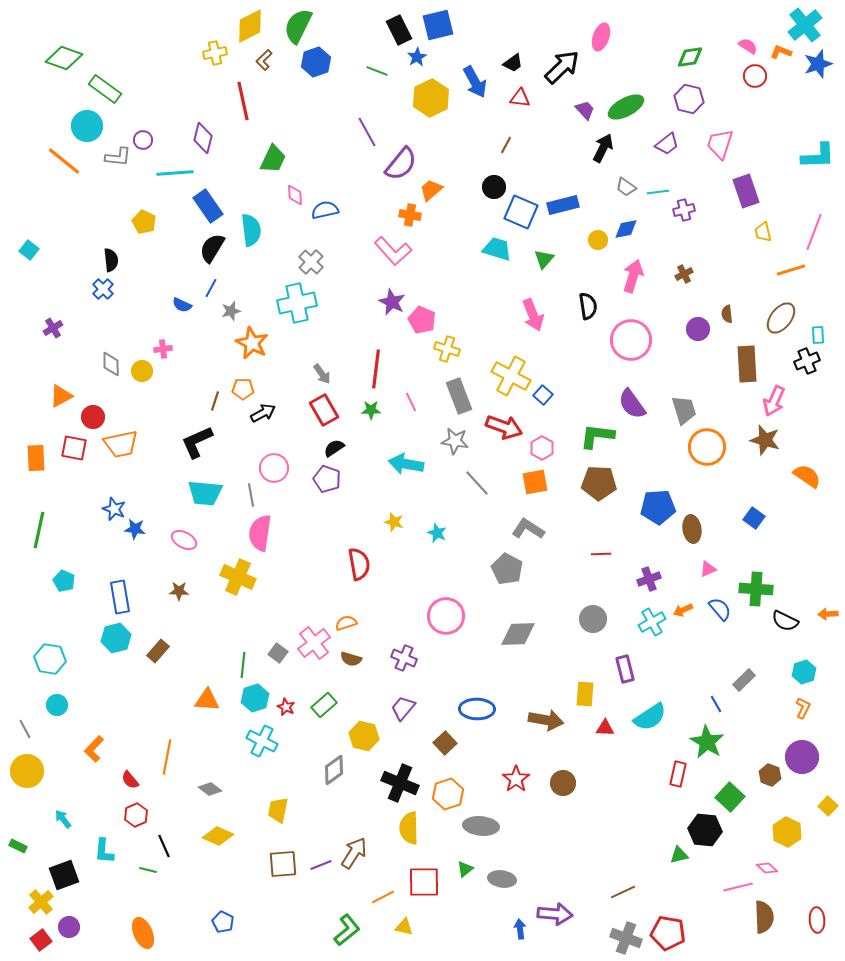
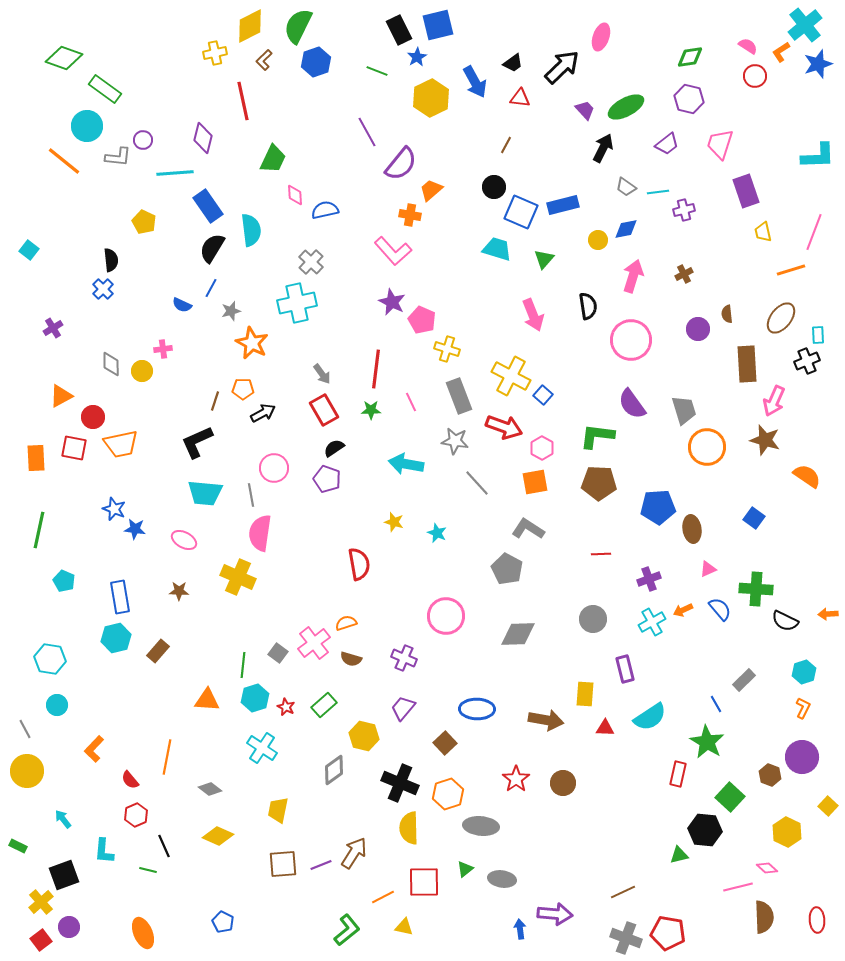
orange L-shape at (781, 52): rotated 55 degrees counterclockwise
cyan cross at (262, 741): moved 7 px down; rotated 8 degrees clockwise
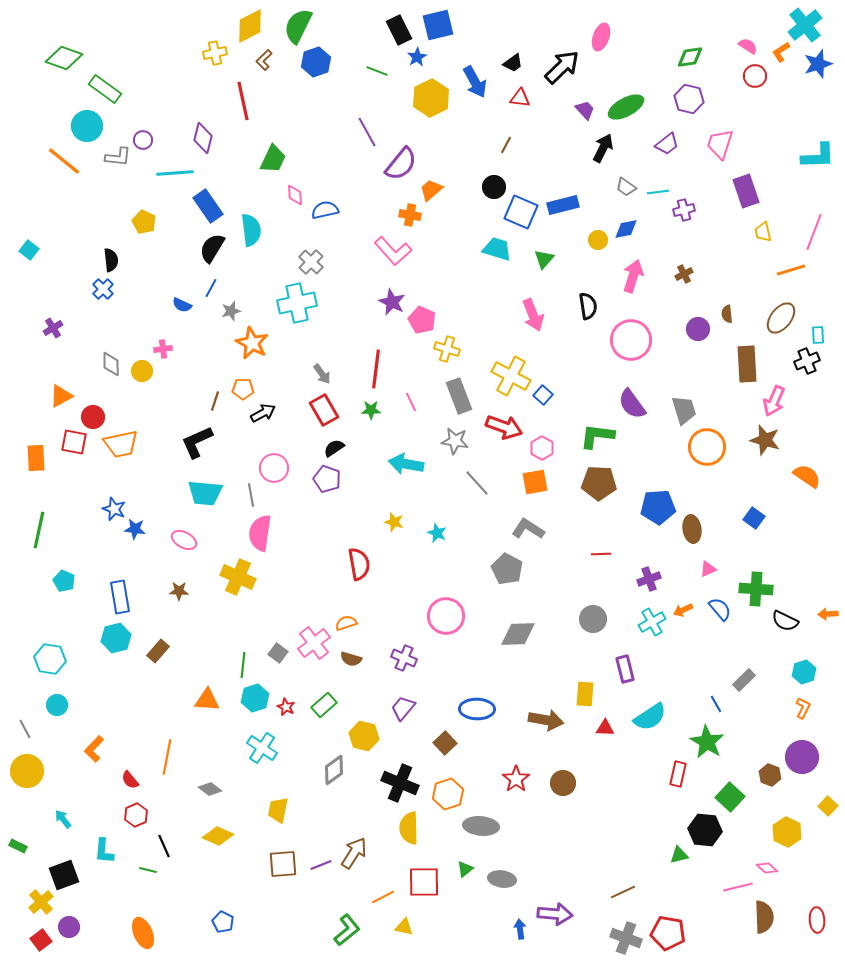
red square at (74, 448): moved 6 px up
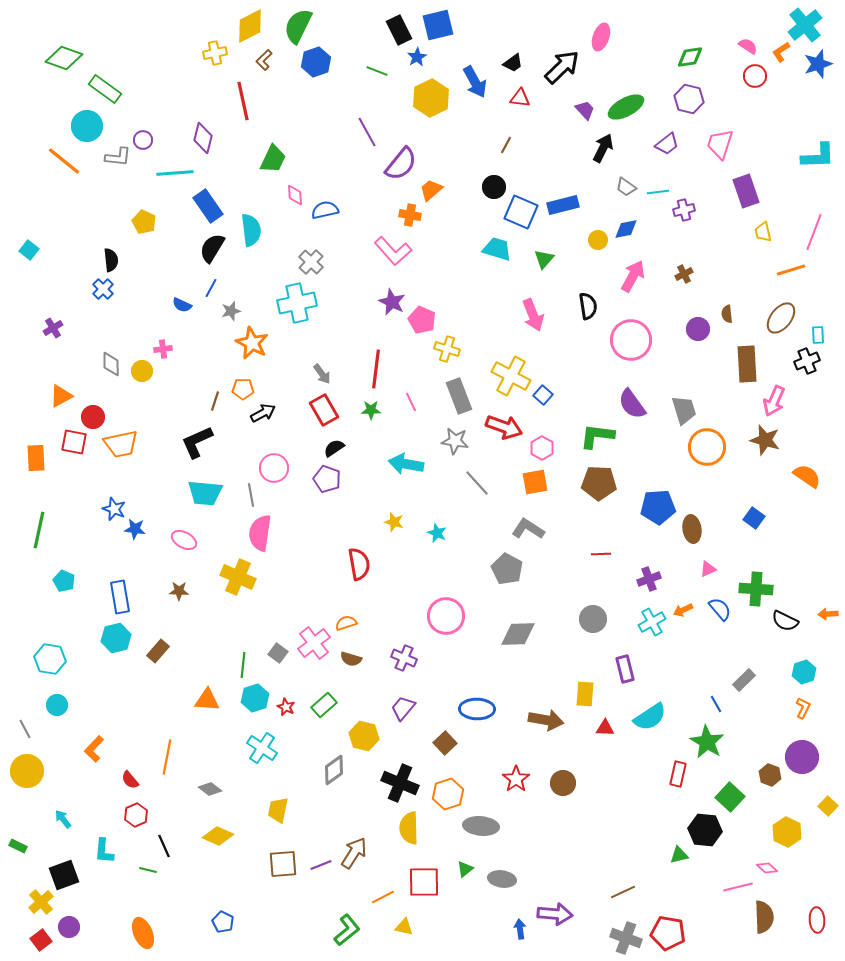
pink arrow at (633, 276): rotated 12 degrees clockwise
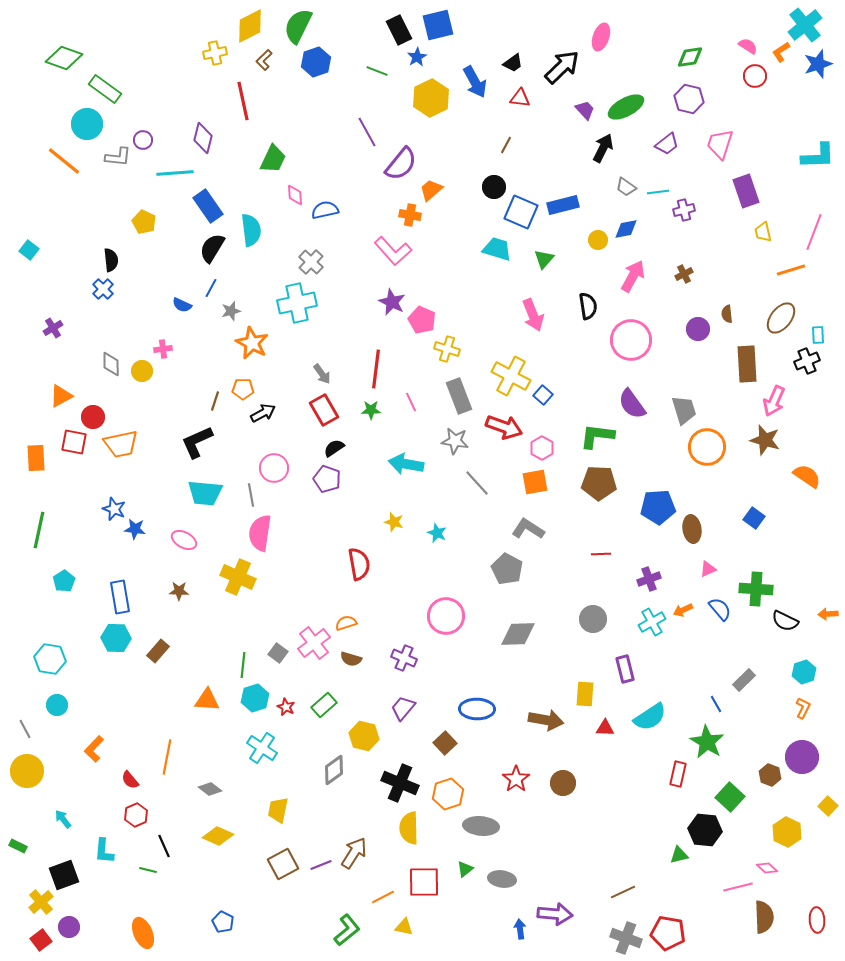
cyan circle at (87, 126): moved 2 px up
cyan pentagon at (64, 581): rotated 15 degrees clockwise
cyan hexagon at (116, 638): rotated 16 degrees clockwise
brown square at (283, 864): rotated 24 degrees counterclockwise
